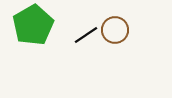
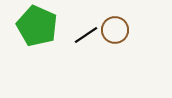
green pentagon: moved 4 px right, 1 px down; rotated 18 degrees counterclockwise
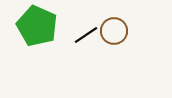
brown circle: moved 1 px left, 1 px down
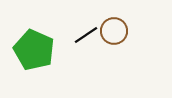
green pentagon: moved 3 px left, 24 px down
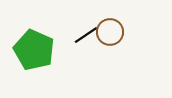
brown circle: moved 4 px left, 1 px down
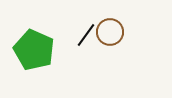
black line: rotated 20 degrees counterclockwise
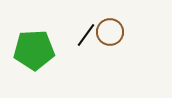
green pentagon: rotated 27 degrees counterclockwise
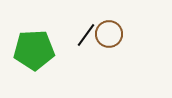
brown circle: moved 1 px left, 2 px down
